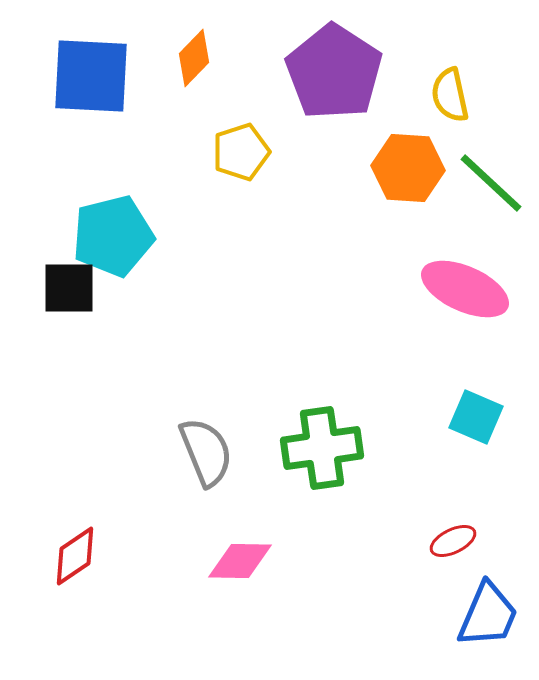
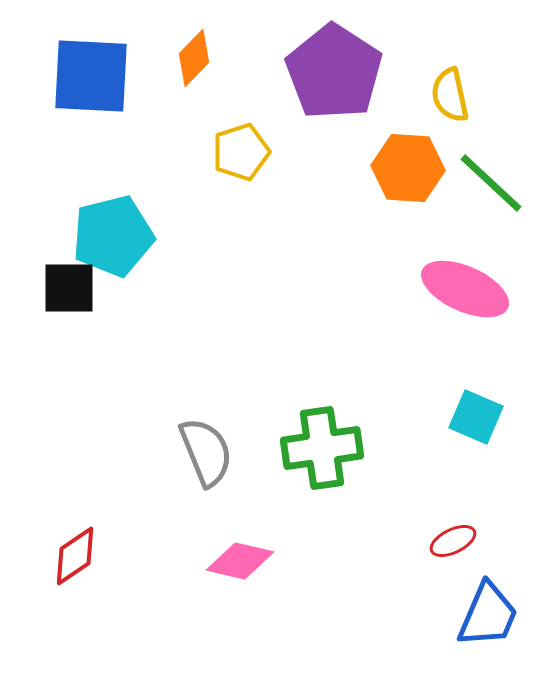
pink diamond: rotated 12 degrees clockwise
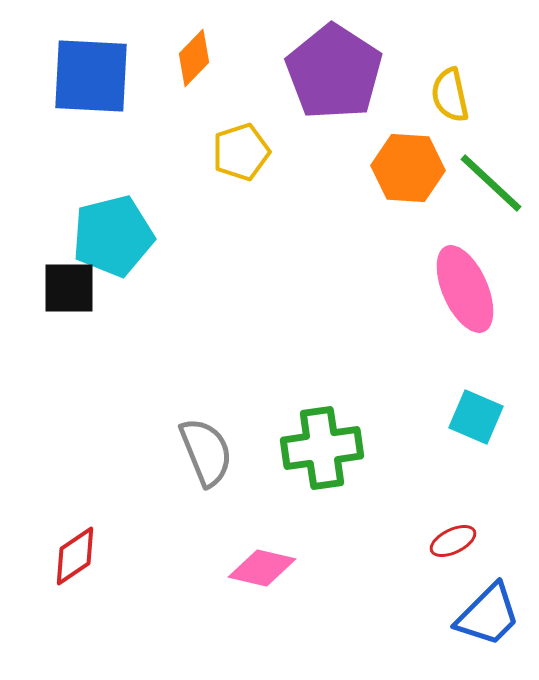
pink ellipse: rotated 42 degrees clockwise
pink diamond: moved 22 px right, 7 px down
blue trapezoid: rotated 22 degrees clockwise
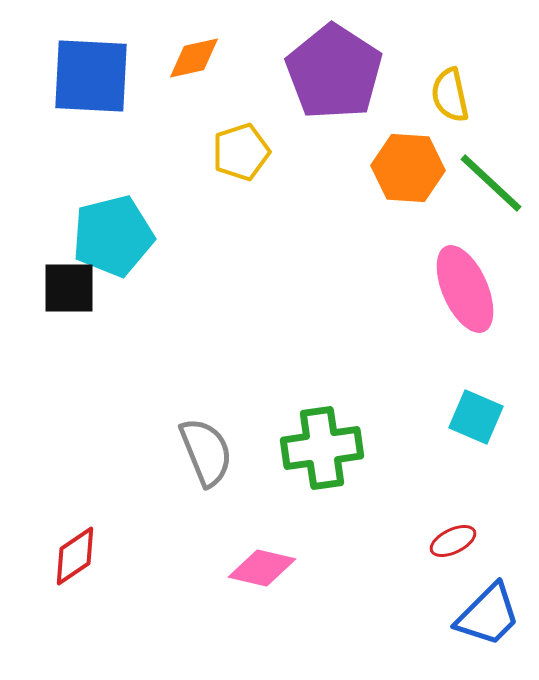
orange diamond: rotated 34 degrees clockwise
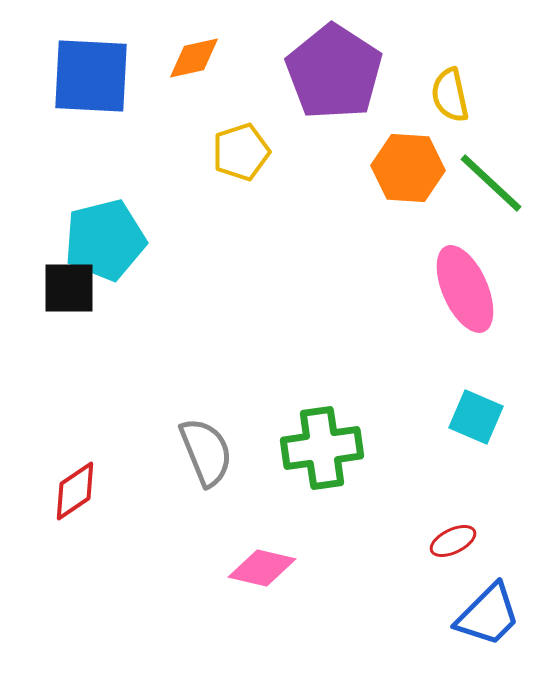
cyan pentagon: moved 8 px left, 4 px down
red diamond: moved 65 px up
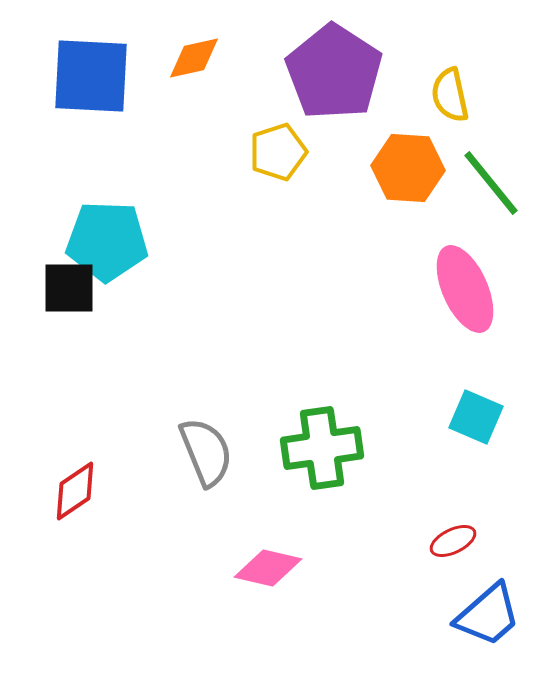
yellow pentagon: moved 37 px right
green line: rotated 8 degrees clockwise
cyan pentagon: moved 2 px right, 1 px down; rotated 16 degrees clockwise
pink diamond: moved 6 px right
blue trapezoid: rotated 4 degrees clockwise
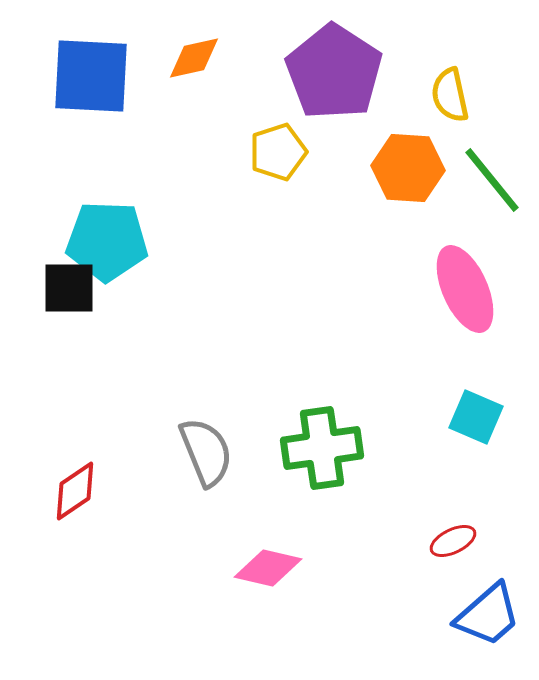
green line: moved 1 px right, 3 px up
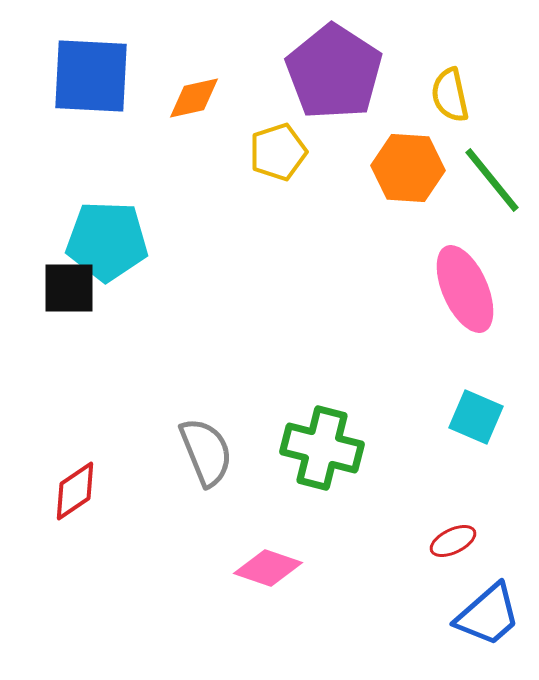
orange diamond: moved 40 px down
green cross: rotated 22 degrees clockwise
pink diamond: rotated 6 degrees clockwise
